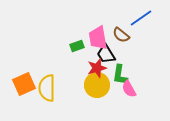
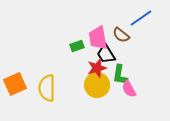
orange square: moved 9 px left
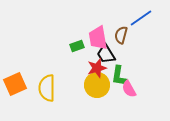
brown semicircle: rotated 66 degrees clockwise
green L-shape: moved 1 px left, 1 px down
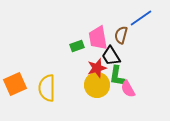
black trapezoid: moved 5 px right, 2 px down
green L-shape: moved 2 px left
pink semicircle: moved 1 px left
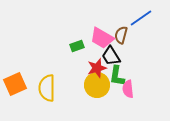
pink trapezoid: moved 4 px right; rotated 50 degrees counterclockwise
pink semicircle: rotated 24 degrees clockwise
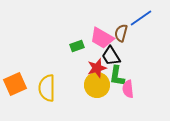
brown semicircle: moved 2 px up
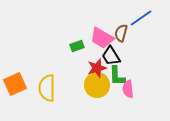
green L-shape: rotated 10 degrees counterclockwise
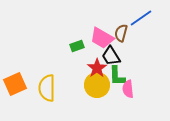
red star: rotated 18 degrees counterclockwise
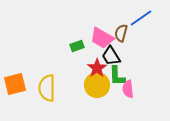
orange square: rotated 10 degrees clockwise
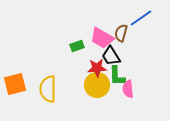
red star: rotated 30 degrees clockwise
yellow semicircle: moved 1 px right, 1 px down
